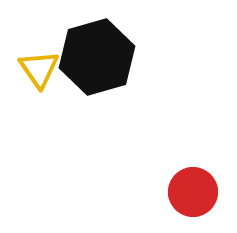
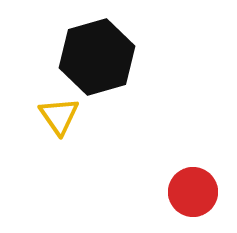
yellow triangle: moved 20 px right, 47 px down
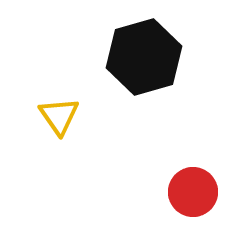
black hexagon: moved 47 px right
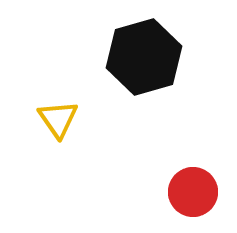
yellow triangle: moved 1 px left, 3 px down
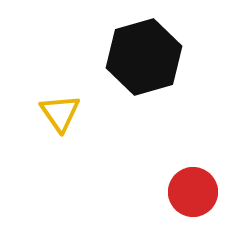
yellow triangle: moved 2 px right, 6 px up
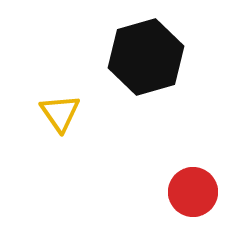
black hexagon: moved 2 px right
